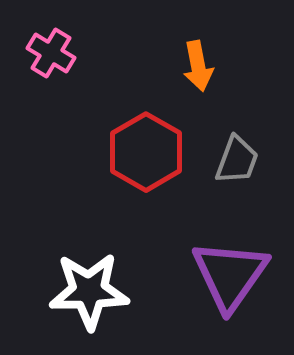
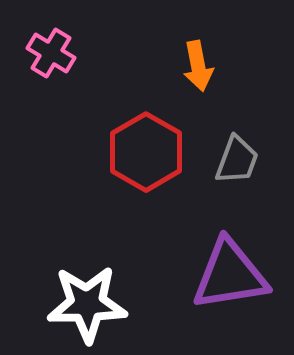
purple triangle: rotated 46 degrees clockwise
white star: moved 2 px left, 13 px down
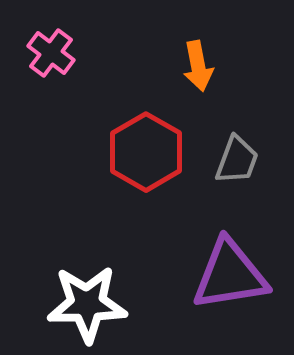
pink cross: rotated 6 degrees clockwise
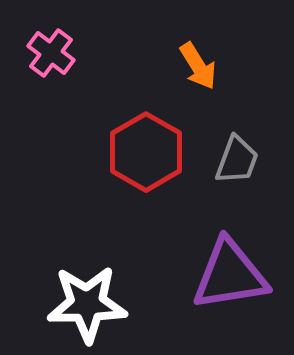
orange arrow: rotated 21 degrees counterclockwise
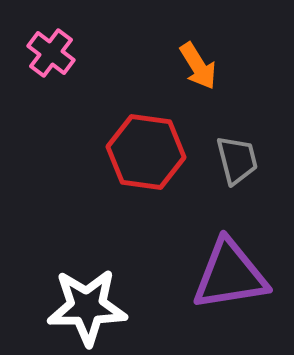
red hexagon: rotated 22 degrees counterclockwise
gray trapezoid: rotated 34 degrees counterclockwise
white star: moved 3 px down
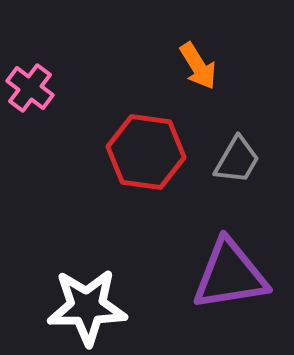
pink cross: moved 21 px left, 35 px down
gray trapezoid: rotated 44 degrees clockwise
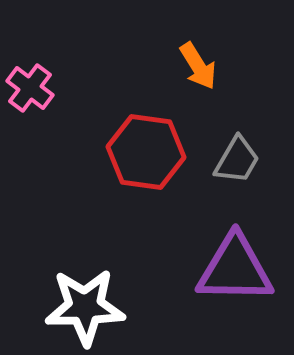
purple triangle: moved 5 px right, 6 px up; rotated 10 degrees clockwise
white star: moved 2 px left
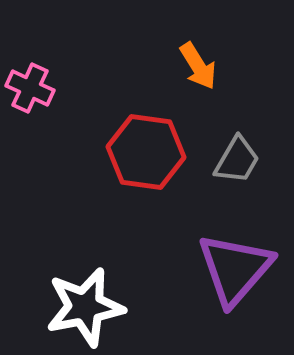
pink cross: rotated 12 degrees counterclockwise
purple triangle: rotated 50 degrees counterclockwise
white star: rotated 10 degrees counterclockwise
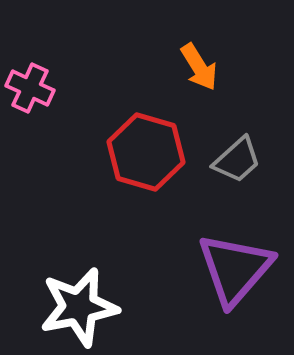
orange arrow: moved 1 px right, 1 px down
red hexagon: rotated 8 degrees clockwise
gray trapezoid: rotated 18 degrees clockwise
white star: moved 6 px left
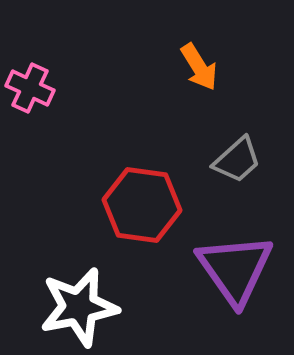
red hexagon: moved 4 px left, 53 px down; rotated 8 degrees counterclockwise
purple triangle: rotated 16 degrees counterclockwise
